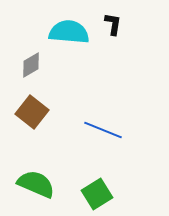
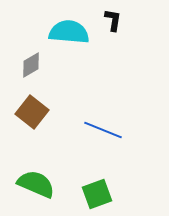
black L-shape: moved 4 px up
green square: rotated 12 degrees clockwise
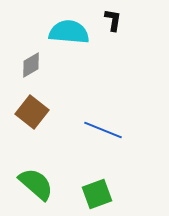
green semicircle: rotated 18 degrees clockwise
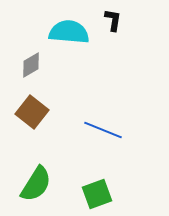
green semicircle: rotated 81 degrees clockwise
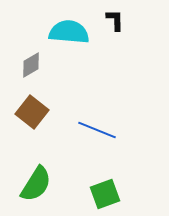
black L-shape: moved 2 px right; rotated 10 degrees counterclockwise
blue line: moved 6 px left
green square: moved 8 px right
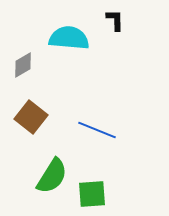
cyan semicircle: moved 6 px down
gray diamond: moved 8 px left
brown square: moved 1 px left, 5 px down
green semicircle: moved 16 px right, 8 px up
green square: moved 13 px left; rotated 16 degrees clockwise
